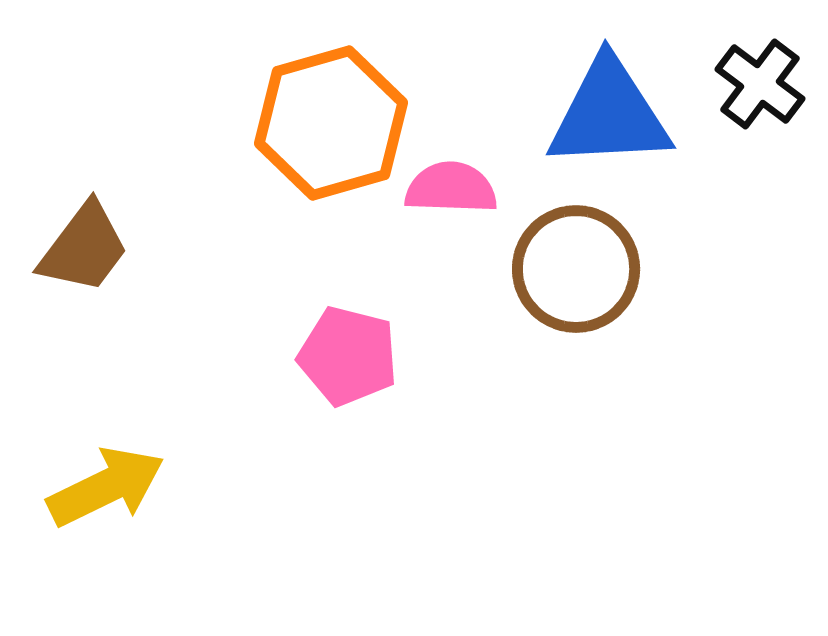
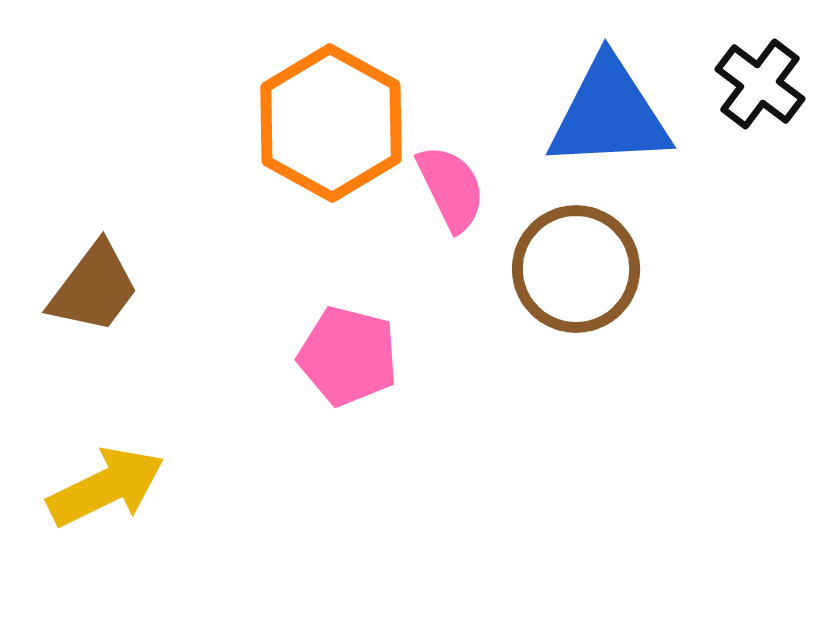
orange hexagon: rotated 15 degrees counterclockwise
pink semicircle: rotated 62 degrees clockwise
brown trapezoid: moved 10 px right, 40 px down
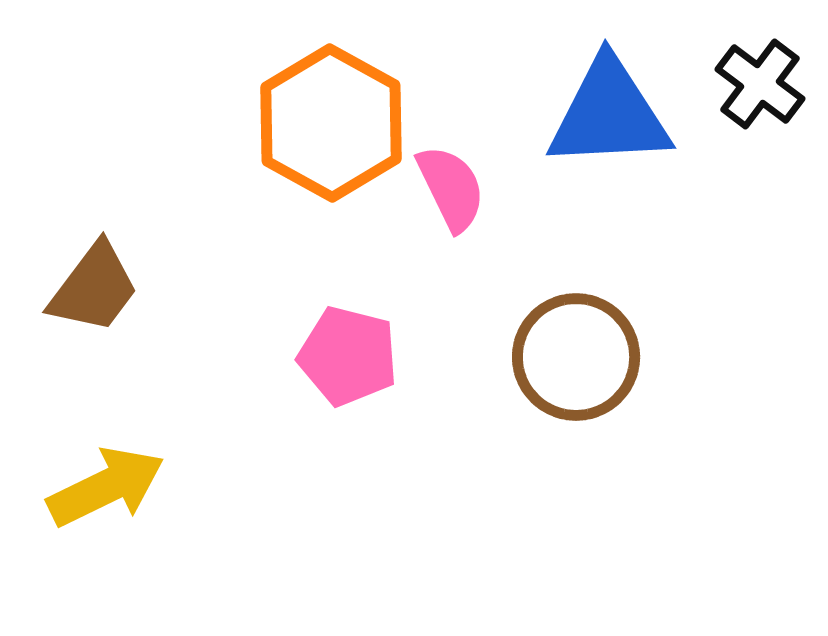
brown circle: moved 88 px down
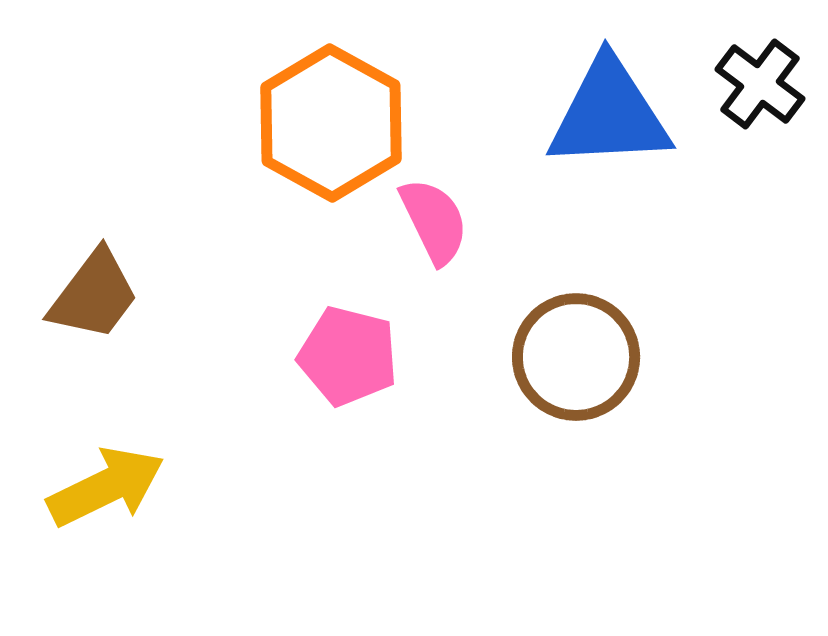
pink semicircle: moved 17 px left, 33 px down
brown trapezoid: moved 7 px down
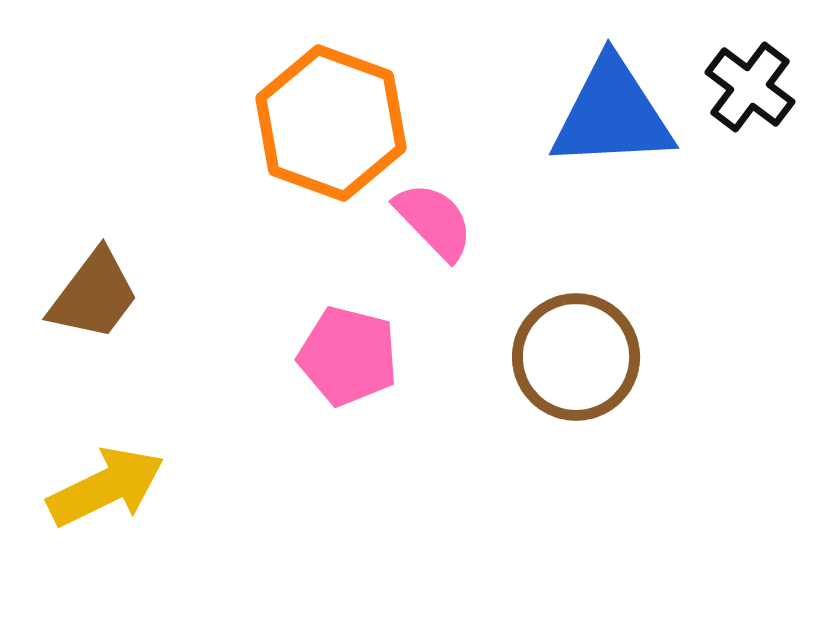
black cross: moved 10 px left, 3 px down
blue triangle: moved 3 px right
orange hexagon: rotated 9 degrees counterclockwise
pink semicircle: rotated 18 degrees counterclockwise
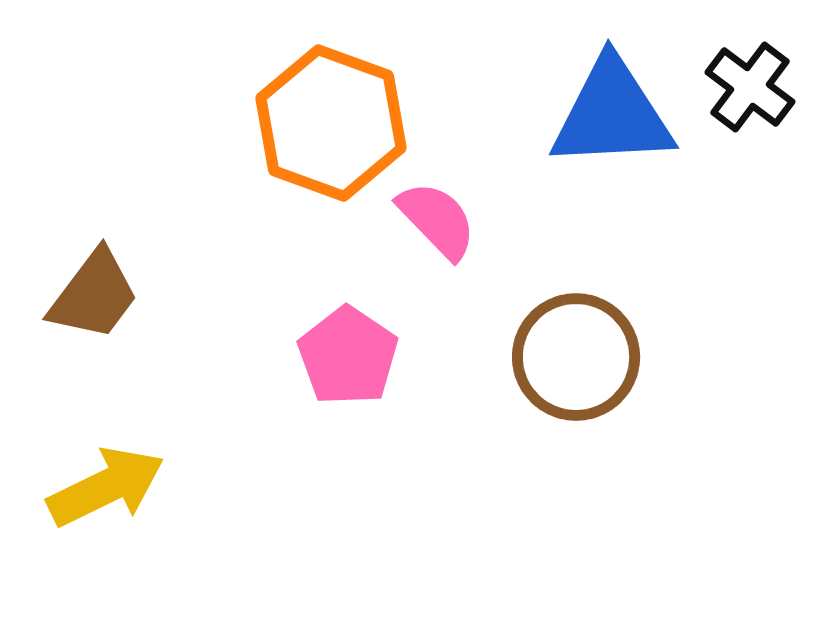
pink semicircle: moved 3 px right, 1 px up
pink pentagon: rotated 20 degrees clockwise
